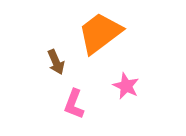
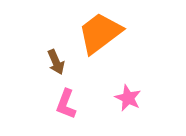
pink star: moved 2 px right, 12 px down
pink L-shape: moved 8 px left
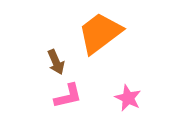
pink L-shape: moved 2 px right, 8 px up; rotated 124 degrees counterclockwise
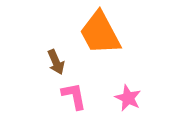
orange trapezoid: rotated 81 degrees counterclockwise
pink L-shape: moved 6 px right; rotated 88 degrees counterclockwise
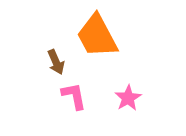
orange trapezoid: moved 3 px left, 3 px down
pink star: rotated 16 degrees clockwise
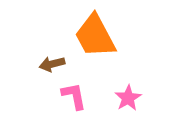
orange trapezoid: moved 2 px left
brown arrow: moved 4 px left, 2 px down; rotated 100 degrees clockwise
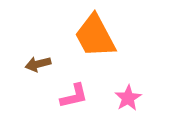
brown arrow: moved 14 px left
pink L-shape: rotated 88 degrees clockwise
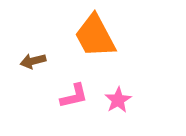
brown arrow: moved 5 px left, 3 px up
pink star: moved 10 px left, 2 px down
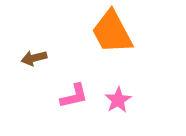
orange trapezoid: moved 17 px right, 4 px up
brown arrow: moved 1 px right, 3 px up
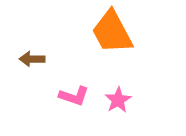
brown arrow: moved 2 px left, 1 px down; rotated 15 degrees clockwise
pink L-shape: rotated 32 degrees clockwise
